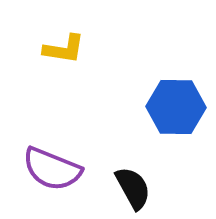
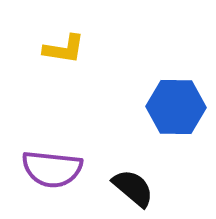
purple semicircle: rotated 16 degrees counterclockwise
black semicircle: rotated 21 degrees counterclockwise
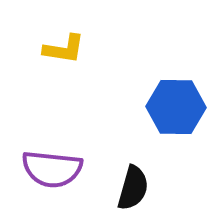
black semicircle: rotated 66 degrees clockwise
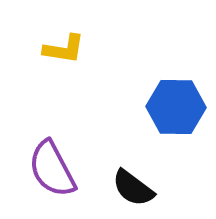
purple semicircle: rotated 56 degrees clockwise
black semicircle: rotated 111 degrees clockwise
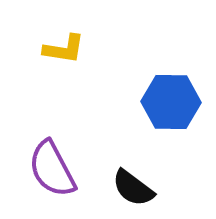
blue hexagon: moved 5 px left, 5 px up
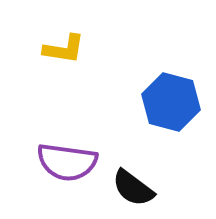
blue hexagon: rotated 14 degrees clockwise
purple semicircle: moved 15 px right, 7 px up; rotated 54 degrees counterclockwise
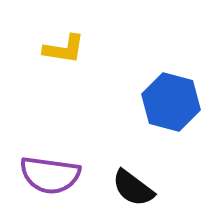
purple semicircle: moved 17 px left, 13 px down
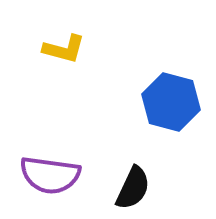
yellow L-shape: rotated 6 degrees clockwise
black semicircle: rotated 102 degrees counterclockwise
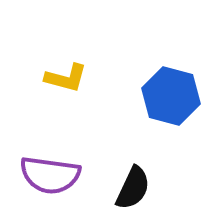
yellow L-shape: moved 2 px right, 29 px down
blue hexagon: moved 6 px up
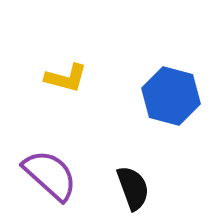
purple semicircle: rotated 146 degrees counterclockwise
black semicircle: rotated 45 degrees counterclockwise
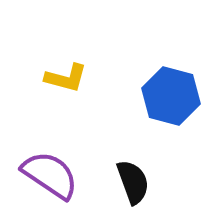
purple semicircle: rotated 8 degrees counterclockwise
black semicircle: moved 6 px up
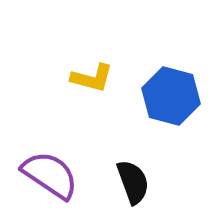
yellow L-shape: moved 26 px right
